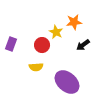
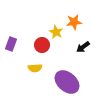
black arrow: moved 2 px down
yellow semicircle: moved 1 px left, 1 px down
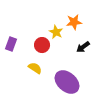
yellow semicircle: rotated 144 degrees counterclockwise
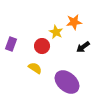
red circle: moved 1 px down
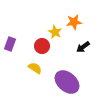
yellow star: moved 1 px left
purple rectangle: moved 1 px left
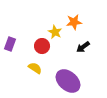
purple ellipse: moved 1 px right, 1 px up
